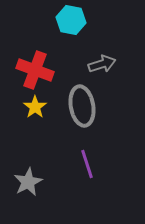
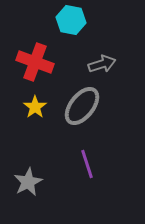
red cross: moved 8 px up
gray ellipse: rotated 48 degrees clockwise
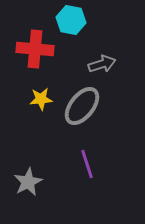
red cross: moved 13 px up; rotated 15 degrees counterclockwise
yellow star: moved 6 px right, 8 px up; rotated 30 degrees clockwise
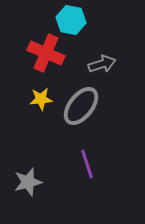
red cross: moved 11 px right, 4 px down; rotated 18 degrees clockwise
gray ellipse: moved 1 px left
gray star: rotated 12 degrees clockwise
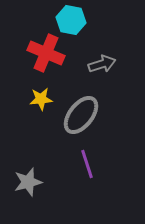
gray ellipse: moved 9 px down
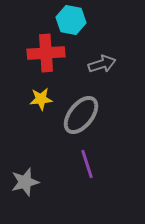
red cross: rotated 27 degrees counterclockwise
gray star: moved 3 px left
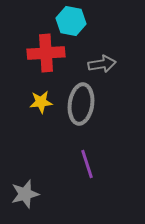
cyan hexagon: moved 1 px down
gray arrow: rotated 8 degrees clockwise
yellow star: moved 3 px down
gray ellipse: moved 11 px up; rotated 30 degrees counterclockwise
gray star: moved 12 px down
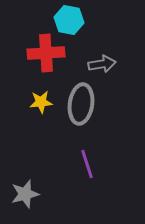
cyan hexagon: moved 2 px left, 1 px up
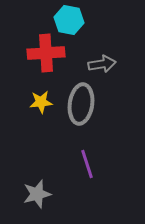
gray star: moved 12 px right
